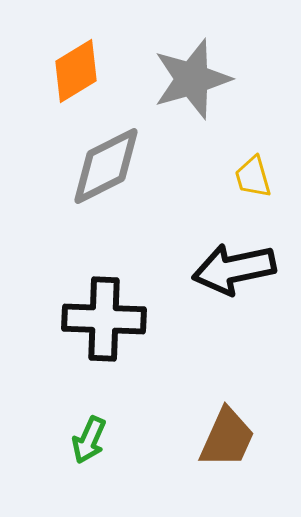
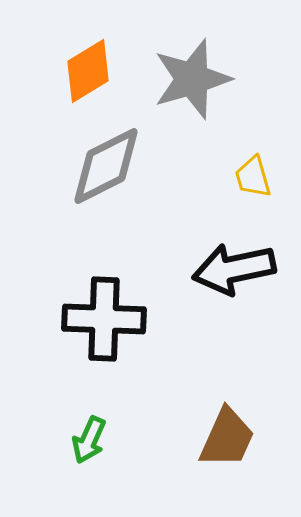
orange diamond: moved 12 px right
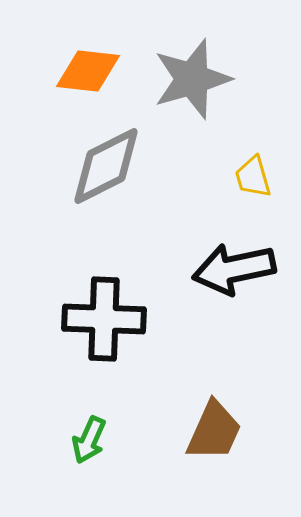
orange diamond: rotated 38 degrees clockwise
brown trapezoid: moved 13 px left, 7 px up
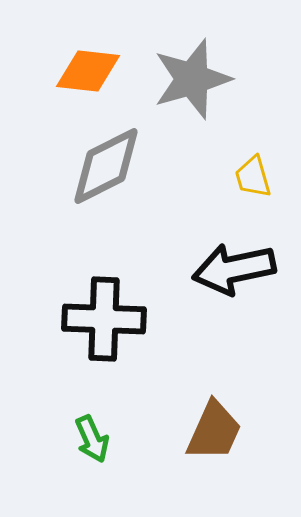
green arrow: moved 3 px right, 1 px up; rotated 48 degrees counterclockwise
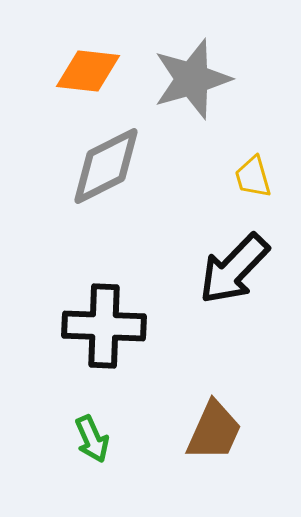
black arrow: rotated 34 degrees counterclockwise
black cross: moved 7 px down
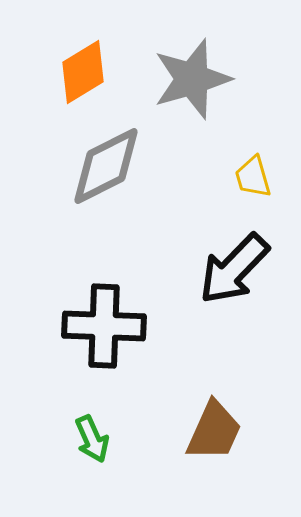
orange diamond: moved 5 px left, 1 px down; rotated 38 degrees counterclockwise
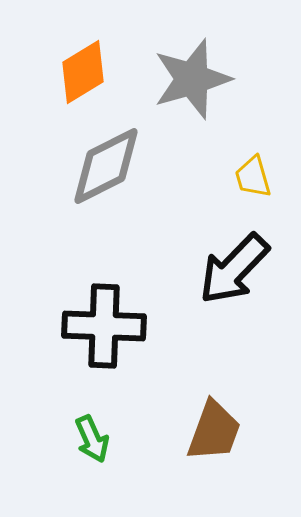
brown trapezoid: rotated 4 degrees counterclockwise
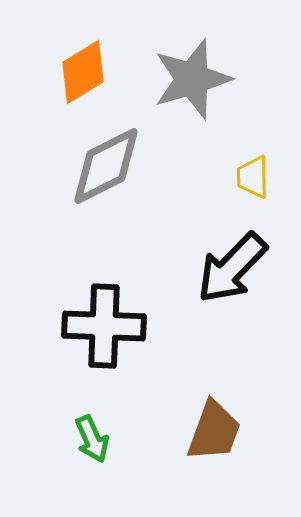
yellow trapezoid: rotated 15 degrees clockwise
black arrow: moved 2 px left, 1 px up
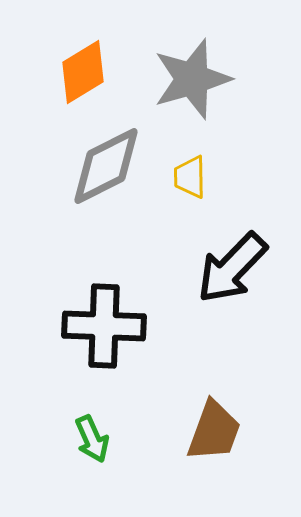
yellow trapezoid: moved 63 px left
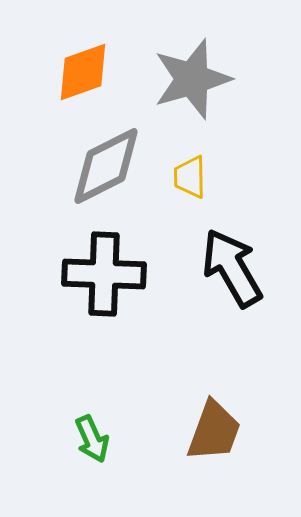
orange diamond: rotated 12 degrees clockwise
black arrow: rotated 106 degrees clockwise
black cross: moved 52 px up
